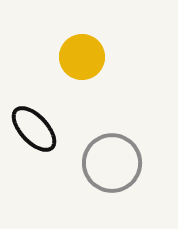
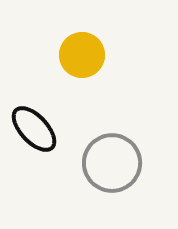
yellow circle: moved 2 px up
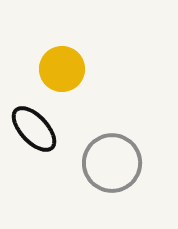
yellow circle: moved 20 px left, 14 px down
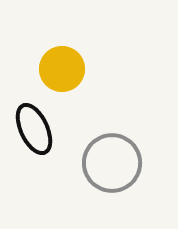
black ellipse: rotated 18 degrees clockwise
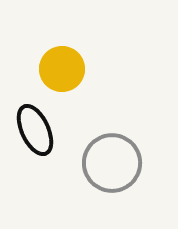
black ellipse: moved 1 px right, 1 px down
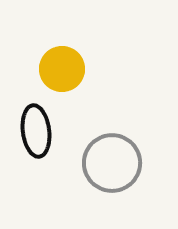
black ellipse: moved 1 px right, 1 px down; rotated 18 degrees clockwise
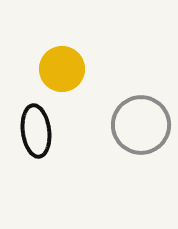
gray circle: moved 29 px right, 38 px up
